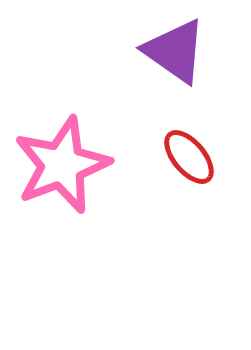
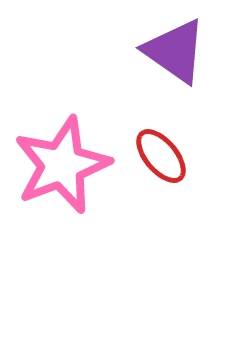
red ellipse: moved 28 px left, 1 px up
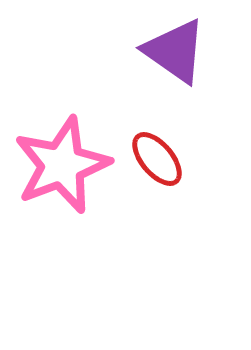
red ellipse: moved 4 px left, 3 px down
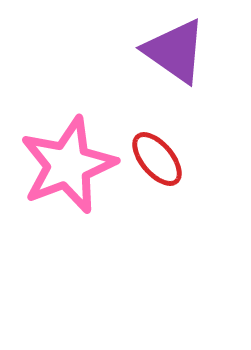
pink star: moved 6 px right
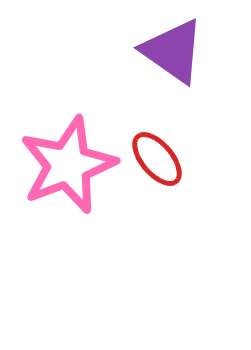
purple triangle: moved 2 px left
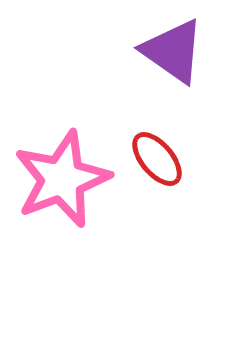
pink star: moved 6 px left, 14 px down
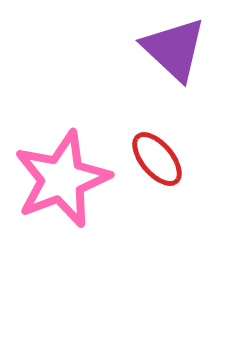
purple triangle: moved 1 px right, 2 px up; rotated 8 degrees clockwise
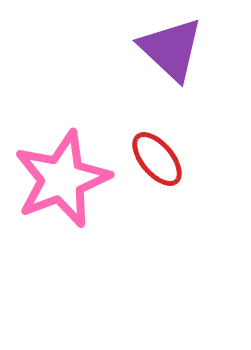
purple triangle: moved 3 px left
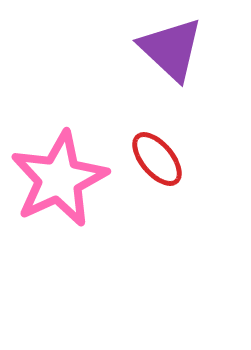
pink star: moved 3 px left; rotated 4 degrees counterclockwise
